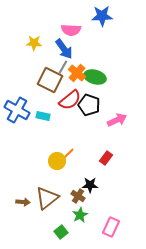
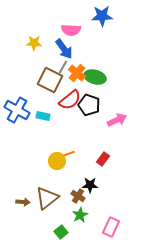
orange line: rotated 24 degrees clockwise
red rectangle: moved 3 px left, 1 px down
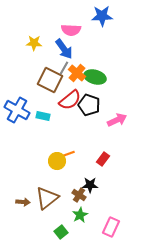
gray line: moved 1 px right, 1 px down
brown cross: moved 1 px right, 1 px up
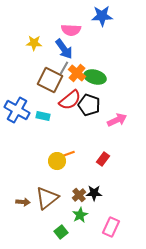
black star: moved 4 px right, 8 px down
brown cross: rotated 16 degrees clockwise
